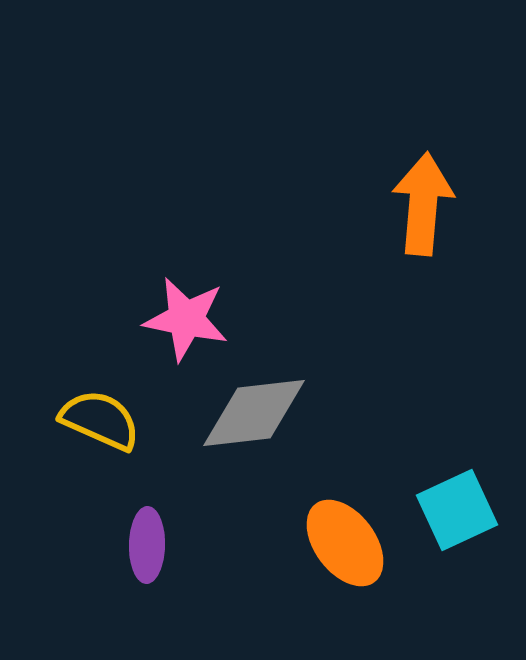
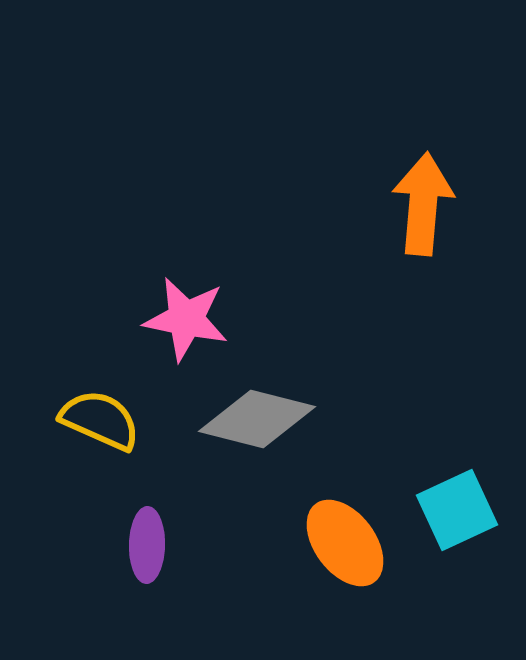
gray diamond: moved 3 px right, 6 px down; rotated 21 degrees clockwise
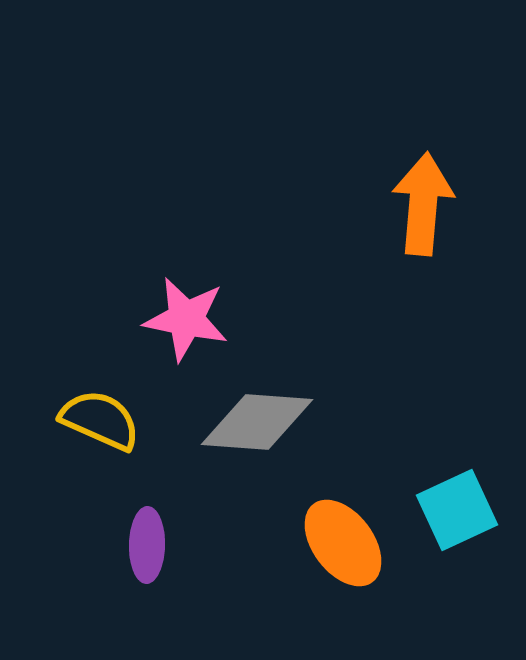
gray diamond: moved 3 px down; rotated 10 degrees counterclockwise
orange ellipse: moved 2 px left
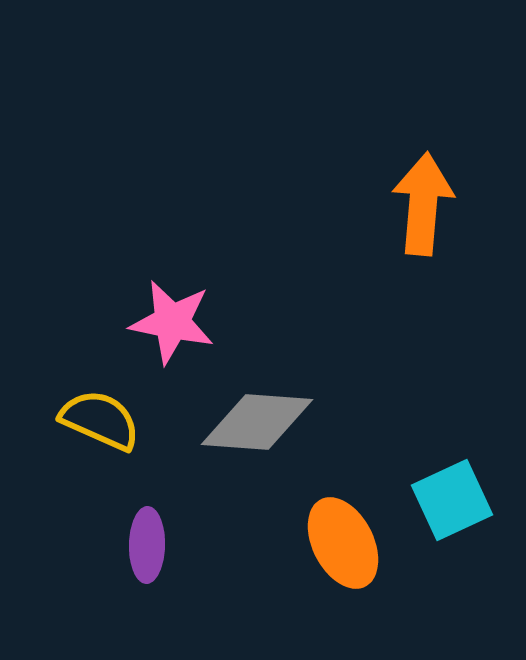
pink star: moved 14 px left, 3 px down
cyan square: moved 5 px left, 10 px up
orange ellipse: rotated 10 degrees clockwise
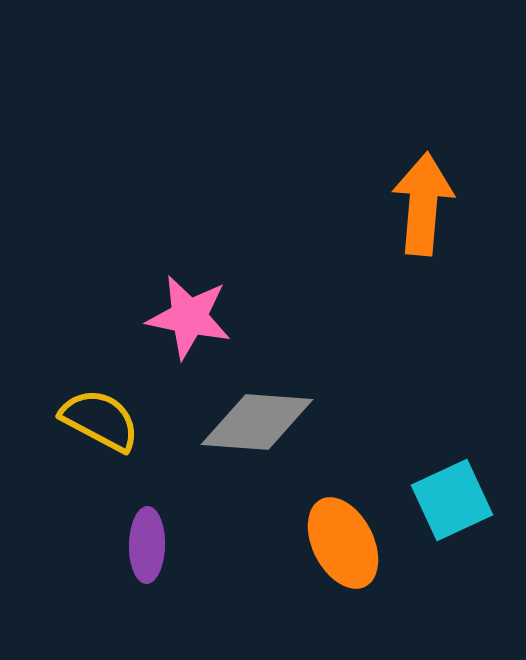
pink star: moved 17 px right, 5 px up
yellow semicircle: rotated 4 degrees clockwise
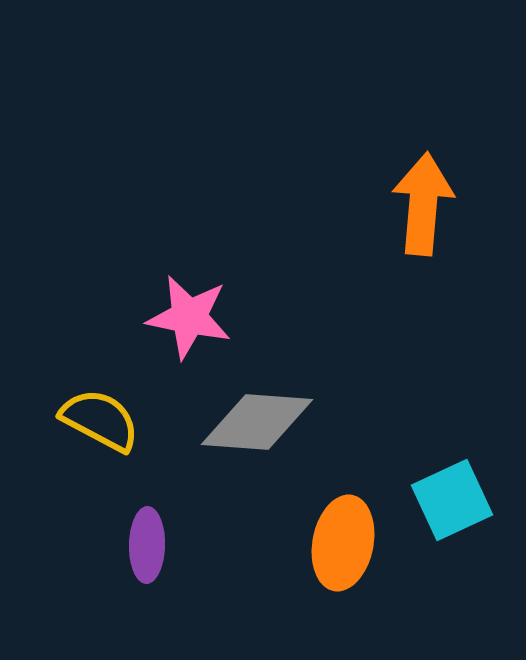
orange ellipse: rotated 38 degrees clockwise
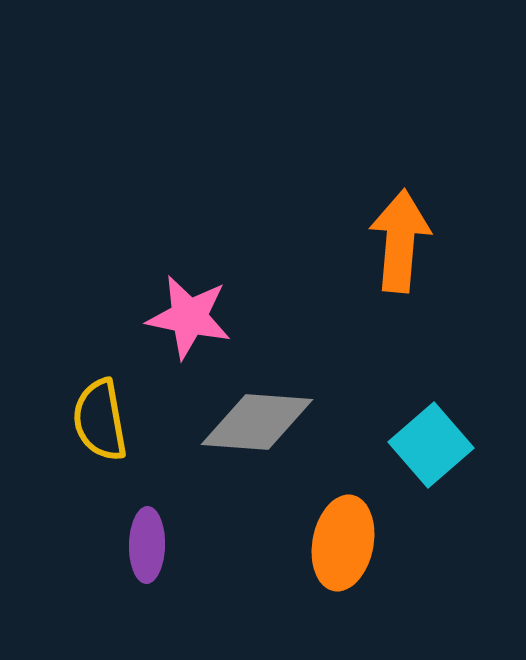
orange arrow: moved 23 px left, 37 px down
yellow semicircle: rotated 128 degrees counterclockwise
cyan square: moved 21 px left, 55 px up; rotated 16 degrees counterclockwise
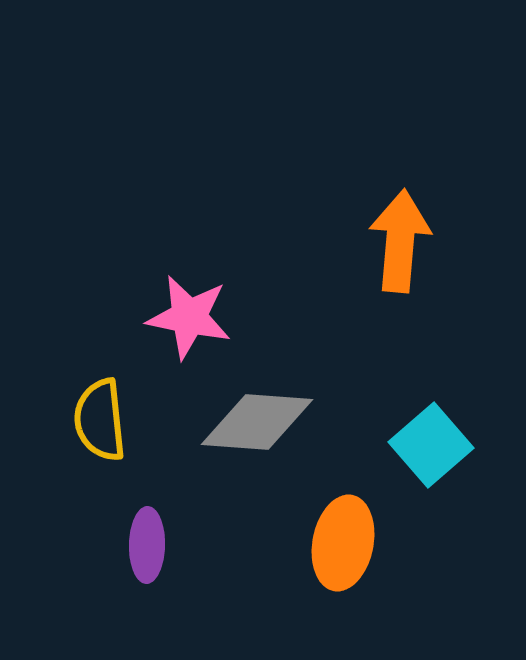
yellow semicircle: rotated 4 degrees clockwise
